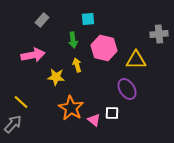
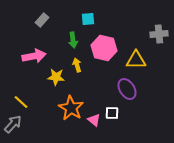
pink arrow: moved 1 px right, 1 px down
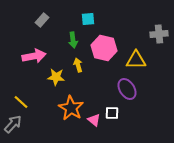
yellow arrow: moved 1 px right
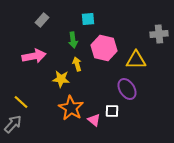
yellow arrow: moved 1 px left, 1 px up
yellow star: moved 5 px right, 2 px down
white square: moved 2 px up
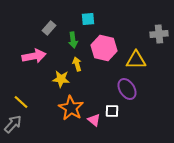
gray rectangle: moved 7 px right, 8 px down
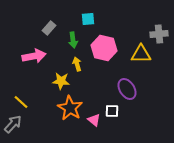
yellow triangle: moved 5 px right, 6 px up
yellow star: moved 2 px down
orange star: moved 1 px left
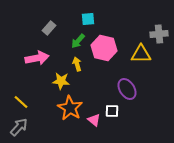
green arrow: moved 5 px right, 1 px down; rotated 49 degrees clockwise
pink arrow: moved 3 px right, 2 px down
gray arrow: moved 6 px right, 3 px down
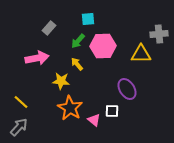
pink hexagon: moved 1 px left, 2 px up; rotated 15 degrees counterclockwise
yellow arrow: rotated 24 degrees counterclockwise
